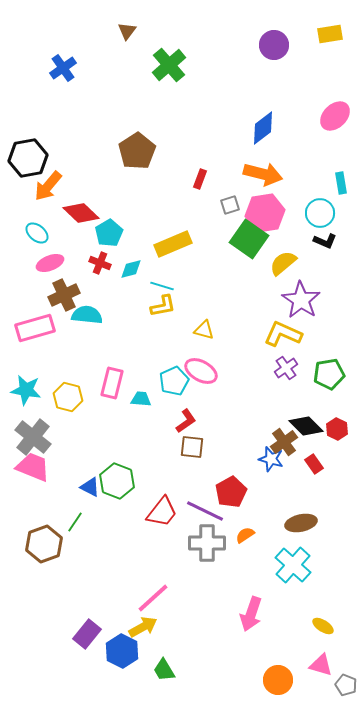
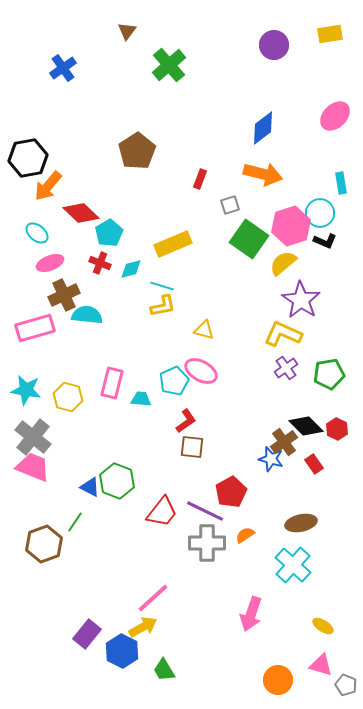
pink hexagon at (265, 213): moved 26 px right, 13 px down; rotated 9 degrees counterclockwise
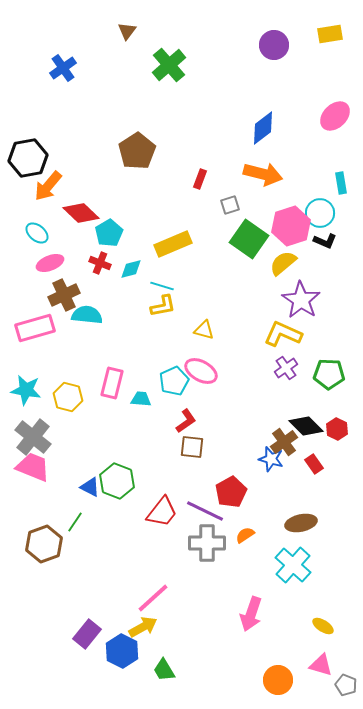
green pentagon at (329, 374): rotated 12 degrees clockwise
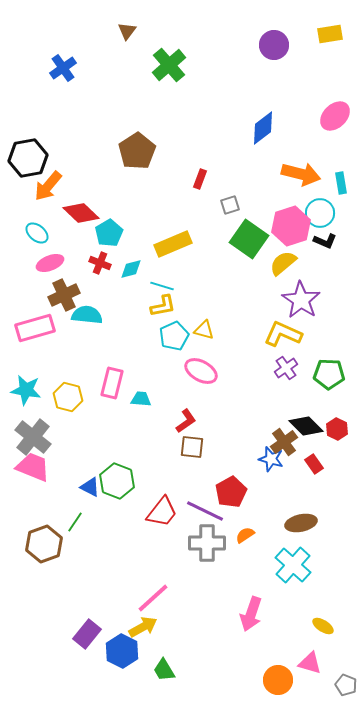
orange arrow at (263, 174): moved 38 px right
cyan pentagon at (174, 381): moved 45 px up
pink triangle at (321, 665): moved 11 px left, 2 px up
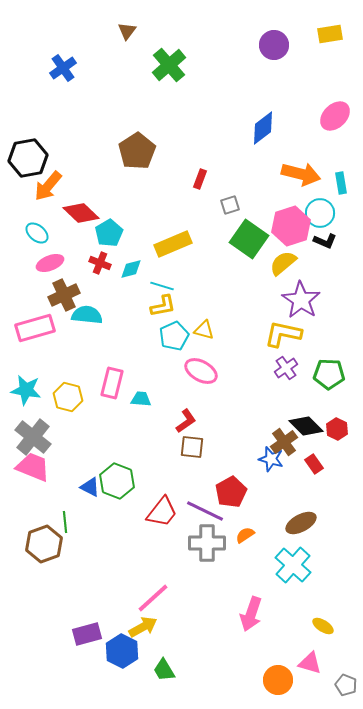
yellow L-shape at (283, 334): rotated 12 degrees counterclockwise
green line at (75, 522): moved 10 px left; rotated 40 degrees counterclockwise
brown ellipse at (301, 523): rotated 16 degrees counterclockwise
purple rectangle at (87, 634): rotated 36 degrees clockwise
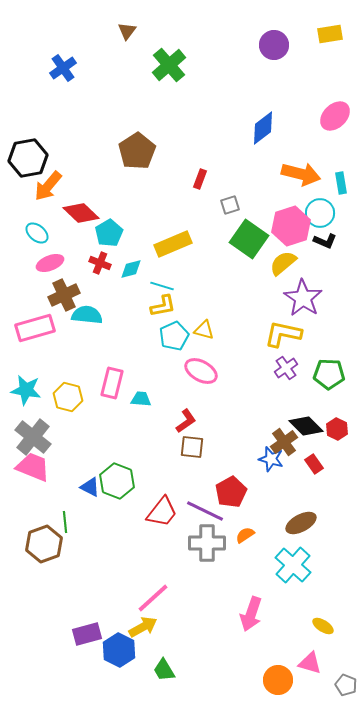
purple star at (301, 300): moved 2 px right, 2 px up
blue hexagon at (122, 651): moved 3 px left, 1 px up
